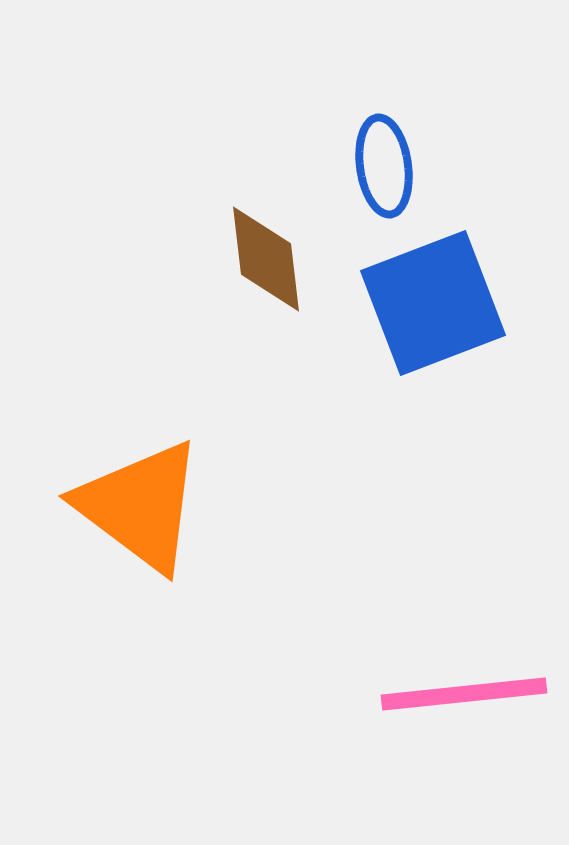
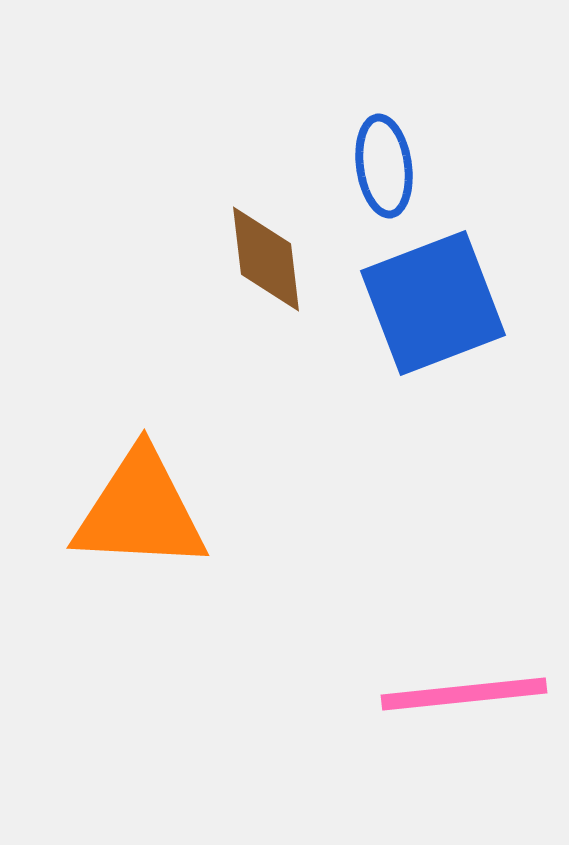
orange triangle: moved 5 px down; rotated 34 degrees counterclockwise
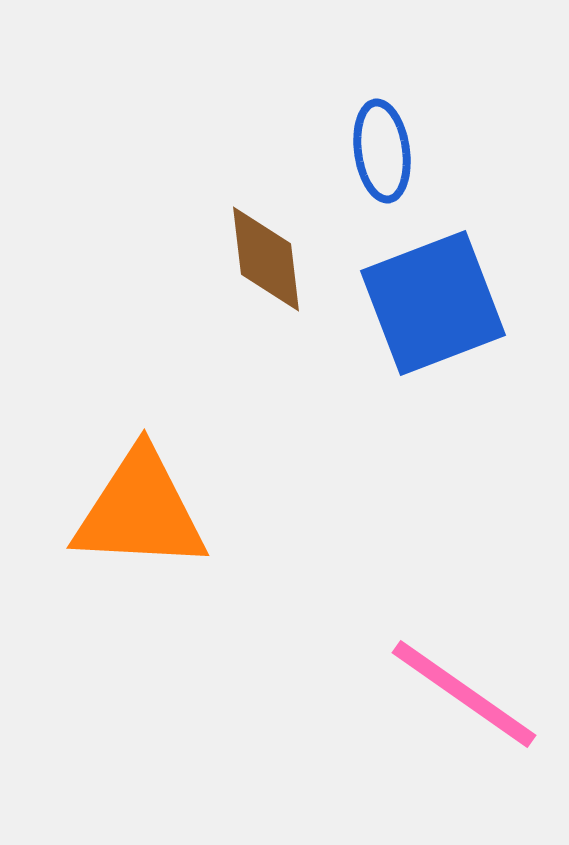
blue ellipse: moved 2 px left, 15 px up
pink line: rotated 41 degrees clockwise
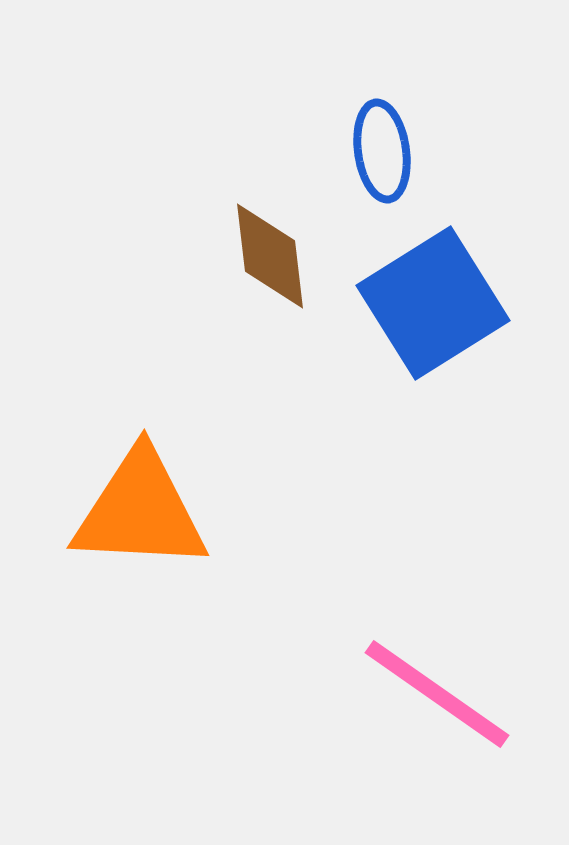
brown diamond: moved 4 px right, 3 px up
blue square: rotated 11 degrees counterclockwise
pink line: moved 27 px left
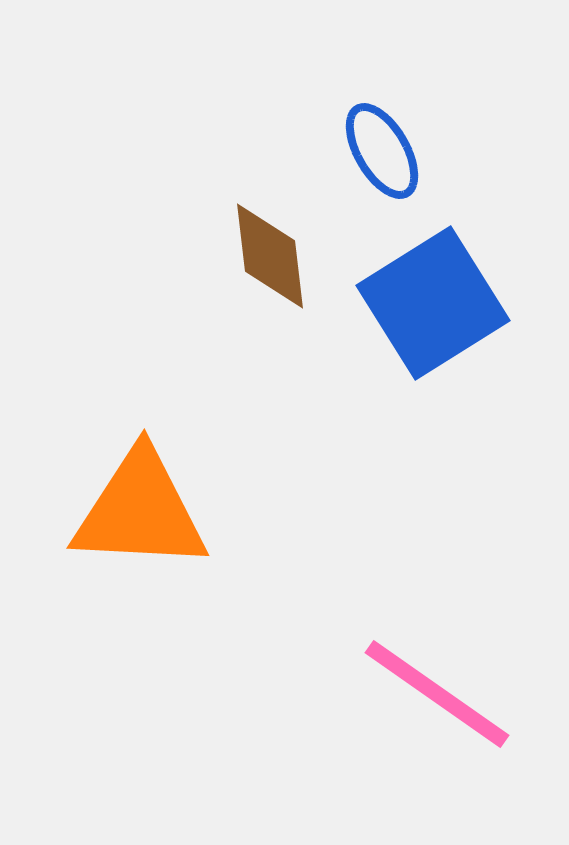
blue ellipse: rotated 22 degrees counterclockwise
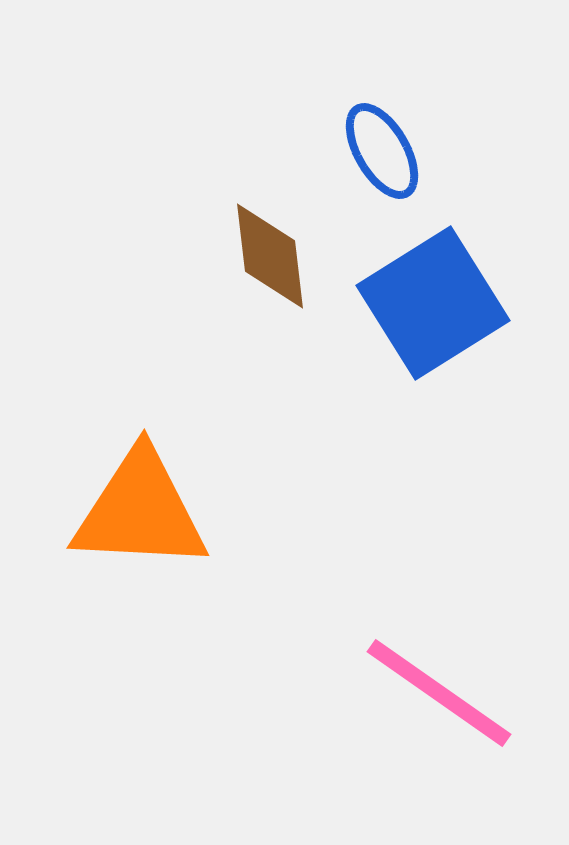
pink line: moved 2 px right, 1 px up
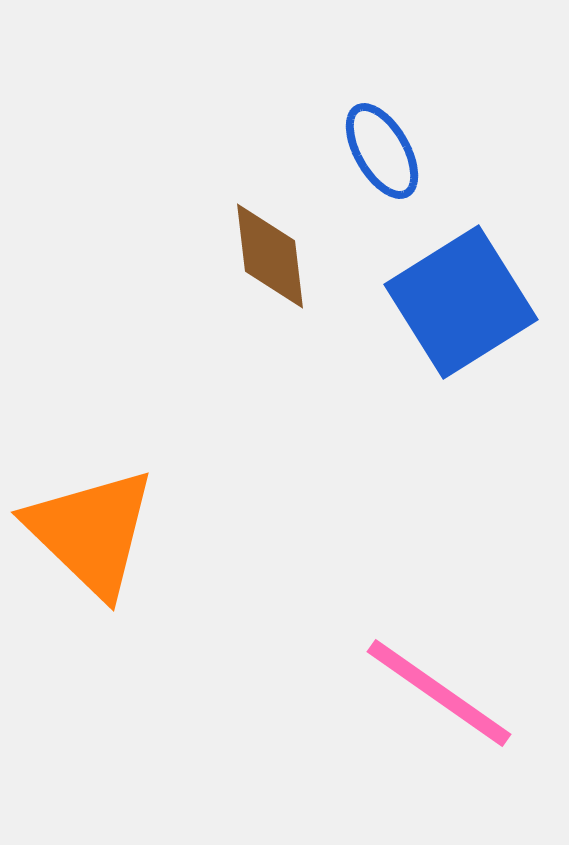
blue square: moved 28 px right, 1 px up
orange triangle: moved 49 px left, 21 px down; rotated 41 degrees clockwise
